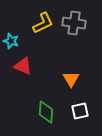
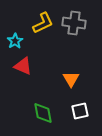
cyan star: moved 4 px right; rotated 21 degrees clockwise
green diamond: moved 3 px left, 1 px down; rotated 15 degrees counterclockwise
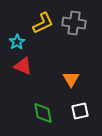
cyan star: moved 2 px right, 1 px down
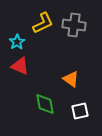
gray cross: moved 2 px down
red triangle: moved 3 px left
orange triangle: rotated 24 degrees counterclockwise
green diamond: moved 2 px right, 9 px up
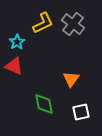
gray cross: moved 1 px left, 1 px up; rotated 30 degrees clockwise
red triangle: moved 6 px left
orange triangle: rotated 30 degrees clockwise
green diamond: moved 1 px left
white square: moved 1 px right, 1 px down
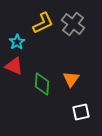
green diamond: moved 2 px left, 20 px up; rotated 15 degrees clockwise
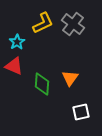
orange triangle: moved 1 px left, 1 px up
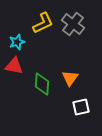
cyan star: rotated 14 degrees clockwise
red triangle: rotated 12 degrees counterclockwise
white square: moved 5 px up
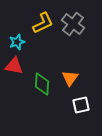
white square: moved 2 px up
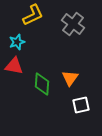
yellow L-shape: moved 10 px left, 8 px up
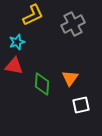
gray cross: rotated 25 degrees clockwise
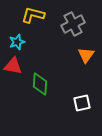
yellow L-shape: rotated 140 degrees counterclockwise
red triangle: moved 1 px left
orange triangle: moved 16 px right, 23 px up
green diamond: moved 2 px left
white square: moved 1 px right, 2 px up
